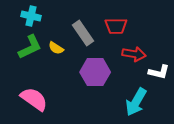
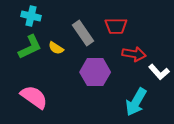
white L-shape: rotated 35 degrees clockwise
pink semicircle: moved 2 px up
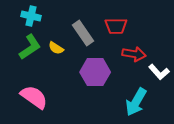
green L-shape: rotated 8 degrees counterclockwise
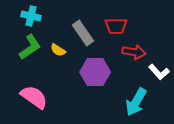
yellow semicircle: moved 2 px right, 2 px down
red arrow: moved 2 px up
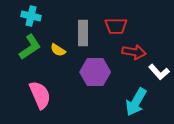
gray rectangle: rotated 35 degrees clockwise
pink semicircle: moved 6 px right, 2 px up; rotated 32 degrees clockwise
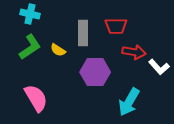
cyan cross: moved 1 px left, 2 px up
white L-shape: moved 5 px up
pink semicircle: moved 4 px left, 3 px down; rotated 8 degrees counterclockwise
cyan arrow: moved 7 px left
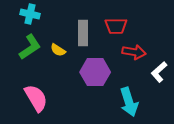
white L-shape: moved 5 px down; rotated 90 degrees clockwise
cyan arrow: rotated 48 degrees counterclockwise
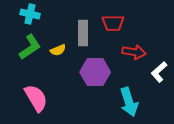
red trapezoid: moved 3 px left, 3 px up
yellow semicircle: rotated 56 degrees counterclockwise
